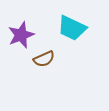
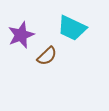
brown semicircle: moved 3 px right, 3 px up; rotated 20 degrees counterclockwise
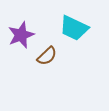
cyan trapezoid: moved 2 px right
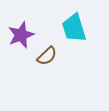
cyan trapezoid: rotated 48 degrees clockwise
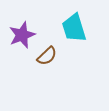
purple star: moved 1 px right
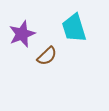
purple star: moved 1 px up
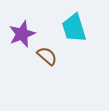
brown semicircle: rotated 95 degrees counterclockwise
